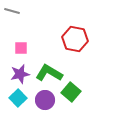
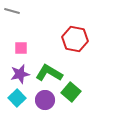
cyan square: moved 1 px left
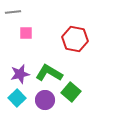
gray line: moved 1 px right, 1 px down; rotated 21 degrees counterclockwise
pink square: moved 5 px right, 15 px up
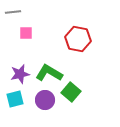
red hexagon: moved 3 px right
cyan square: moved 2 px left, 1 px down; rotated 30 degrees clockwise
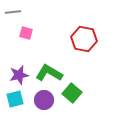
pink square: rotated 16 degrees clockwise
red hexagon: moved 6 px right
purple star: moved 1 px left, 1 px down
green square: moved 1 px right, 1 px down
purple circle: moved 1 px left
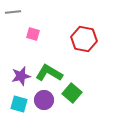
pink square: moved 7 px right, 1 px down
purple star: moved 2 px right, 1 px down
cyan square: moved 4 px right, 5 px down; rotated 30 degrees clockwise
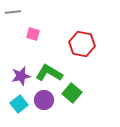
red hexagon: moved 2 px left, 5 px down
cyan square: rotated 36 degrees clockwise
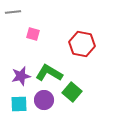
green square: moved 1 px up
cyan square: rotated 36 degrees clockwise
